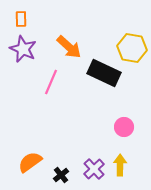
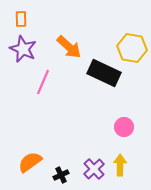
pink line: moved 8 px left
black cross: rotated 14 degrees clockwise
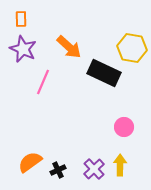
black cross: moved 3 px left, 5 px up
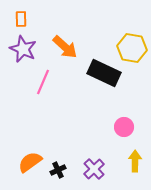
orange arrow: moved 4 px left
yellow arrow: moved 15 px right, 4 px up
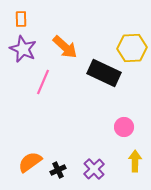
yellow hexagon: rotated 12 degrees counterclockwise
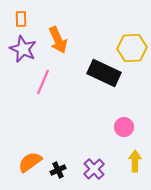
orange arrow: moved 7 px left, 7 px up; rotated 24 degrees clockwise
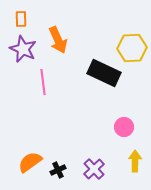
pink line: rotated 30 degrees counterclockwise
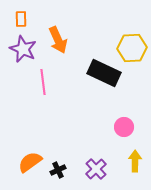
purple cross: moved 2 px right
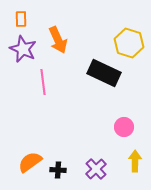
yellow hexagon: moved 3 px left, 5 px up; rotated 20 degrees clockwise
black cross: rotated 28 degrees clockwise
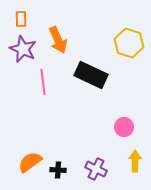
black rectangle: moved 13 px left, 2 px down
purple cross: rotated 20 degrees counterclockwise
